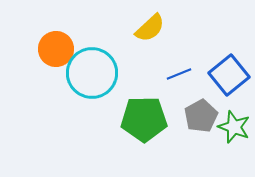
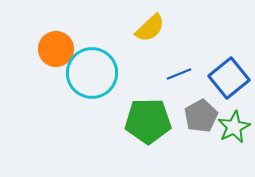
blue square: moved 3 px down
green pentagon: moved 4 px right, 2 px down
green star: rotated 24 degrees clockwise
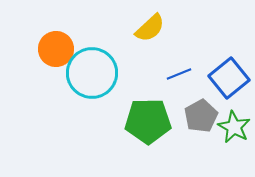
green star: rotated 16 degrees counterclockwise
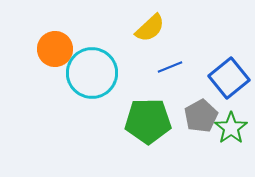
orange circle: moved 1 px left
blue line: moved 9 px left, 7 px up
green star: moved 3 px left, 1 px down; rotated 8 degrees clockwise
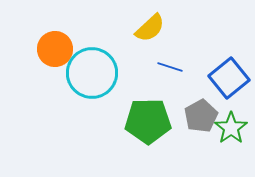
blue line: rotated 40 degrees clockwise
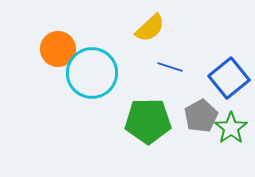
orange circle: moved 3 px right
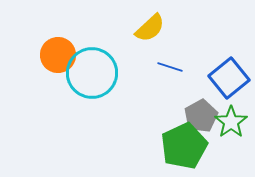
orange circle: moved 6 px down
green pentagon: moved 36 px right, 25 px down; rotated 24 degrees counterclockwise
green star: moved 6 px up
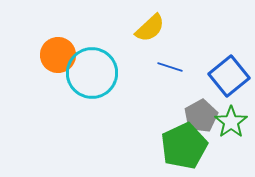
blue square: moved 2 px up
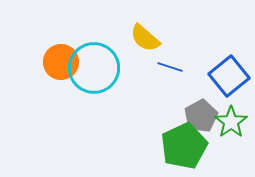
yellow semicircle: moved 5 px left, 10 px down; rotated 84 degrees clockwise
orange circle: moved 3 px right, 7 px down
cyan circle: moved 2 px right, 5 px up
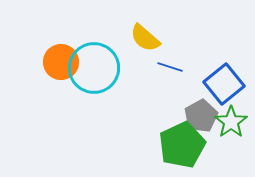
blue square: moved 5 px left, 8 px down
green pentagon: moved 2 px left, 1 px up
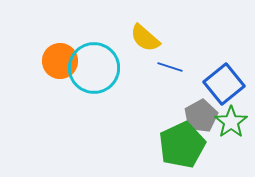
orange circle: moved 1 px left, 1 px up
